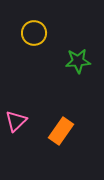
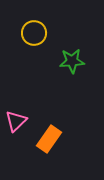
green star: moved 6 px left
orange rectangle: moved 12 px left, 8 px down
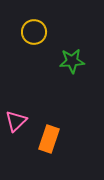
yellow circle: moved 1 px up
orange rectangle: rotated 16 degrees counterclockwise
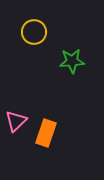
orange rectangle: moved 3 px left, 6 px up
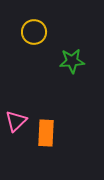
orange rectangle: rotated 16 degrees counterclockwise
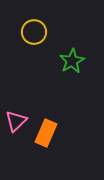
green star: rotated 25 degrees counterclockwise
orange rectangle: rotated 20 degrees clockwise
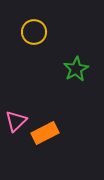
green star: moved 4 px right, 8 px down
orange rectangle: moved 1 px left; rotated 40 degrees clockwise
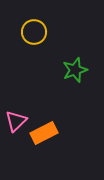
green star: moved 1 px left, 1 px down; rotated 10 degrees clockwise
orange rectangle: moved 1 px left
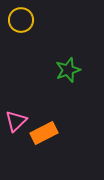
yellow circle: moved 13 px left, 12 px up
green star: moved 7 px left
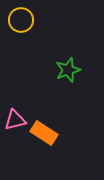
pink triangle: moved 1 px left, 1 px up; rotated 30 degrees clockwise
orange rectangle: rotated 60 degrees clockwise
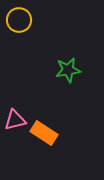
yellow circle: moved 2 px left
green star: rotated 10 degrees clockwise
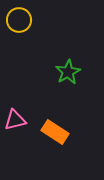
green star: moved 2 px down; rotated 20 degrees counterclockwise
orange rectangle: moved 11 px right, 1 px up
